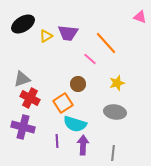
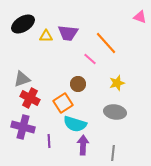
yellow triangle: rotated 32 degrees clockwise
purple line: moved 8 px left
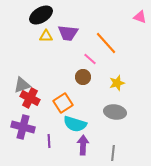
black ellipse: moved 18 px right, 9 px up
gray triangle: moved 6 px down
brown circle: moved 5 px right, 7 px up
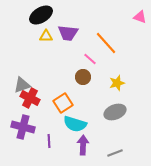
gray ellipse: rotated 30 degrees counterclockwise
gray line: moved 2 px right; rotated 63 degrees clockwise
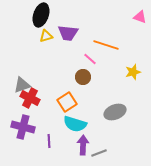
black ellipse: rotated 40 degrees counterclockwise
yellow triangle: rotated 16 degrees counterclockwise
orange line: moved 2 px down; rotated 30 degrees counterclockwise
yellow star: moved 16 px right, 11 px up
orange square: moved 4 px right, 1 px up
gray line: moved 16 px left
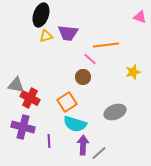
orange line: rotated 25 degrees counterclockwise
gray triangle: moved 6 px left; rotated 30 degrees clockwise
gray line: rotated 21 degrees counterclockwise
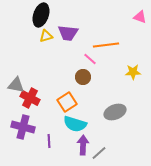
yellow star: rotated 14 degrees clockwise
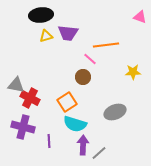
black ellipse: rotated 65 degrees clockwise
